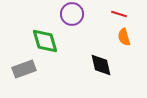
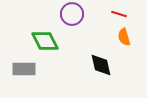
green diamond: rotated 12 degrees counterclockwise
gray rectangle: rotated 20 degrees clockwise
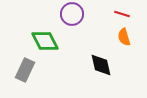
red line: moved 3 px right
gray rectangle: moved 1 px right, 1 px down; rotated 65 degrees counterclockwise
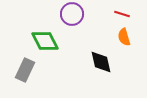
black diamond: moved 3 px up
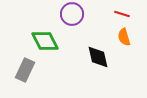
black diamond: moved 3 px left, 5 px up
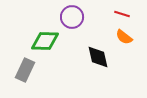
purple circle: moved 3 px down
orange semicircle: rotated 36 degrees counterclockwise
green diamond: rotated 60 degrees counterclockwise
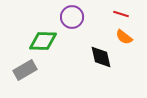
red line: moved 1 px left
green diamond: moved 2 px left
black diamond: moved 3 px right
gray rectangle: rotated 35 degrees clockwise
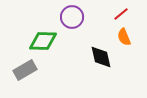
red line: rotated 56 degrees counterclockwise
orange semicircle: rotated 30 degrees clockwise
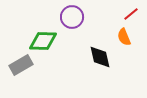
red line: moved 10 px right
black diamond: moved 1 px left
gray rectangle: moved 4 px left, 5 px up
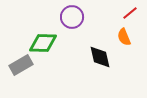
red line: moved 1 px left, 1 px up
green diamond: moved 2 px down
